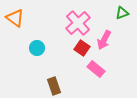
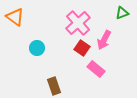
orange triangle: moved 1 px up
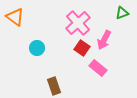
pink rectangle: moved 2 px right, 1 px up
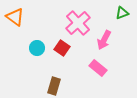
red square: moved 20 px left
brown rectangle: rotated 36 degrees clockwise
